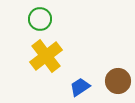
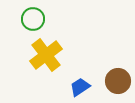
green circle: moved 7 px left
yellow cross: moved 1 px up
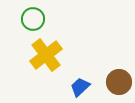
brown circle: moved 1 px right, 1 px down
blue trapezoid: rotated 10 degrees counterclockwise
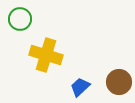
green circle: moved 13 px left
yellow cross: rotated 36 degrees counterclockwise
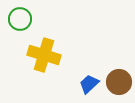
yellow cross: moved 2 px left
blue trapezoid: moved 9 px right, 3 px up
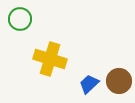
yellow cross: moved 6 px right, 4 px down
brown circle: moved 1 px up
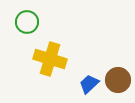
green circle: moved 7 px right, 3 px down
brown circle: moved 1 px left, 1 px up
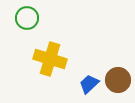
green circle: moved 4 px up
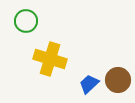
green circle: moved 1 px left, 3 px down
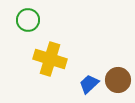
green circle: moved 2 px right, 1 px up
